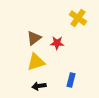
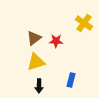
yellow cross: moved 6 px right, 5 px down
red star: moved 1 px left, 2 px up
black arrow: rotated 80 degrees counterclockwise
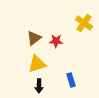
yellow triangle: moved 1 px right, 2 px down
blue rectangle: rotated 32 degrees counterclockwise
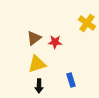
yellow cross: moved 3 px right
red star: moved 1 px left, 1 px down
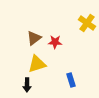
black arrow: moved 12 px left, 1 px up
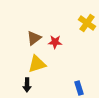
blue rectangle: moved 8 px right, 8 px down
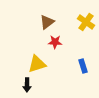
yellow cross: moved 1 px left, 1 px up
brown triangle: moved 13 px right, 16 px up
blue rectangle: moved 4 px right, 22 px up
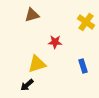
brown triangle: moved 15 px left, 7 px up; rotated 21 degrees clockwise
black arrow: rotated 48 degrees clockwise
